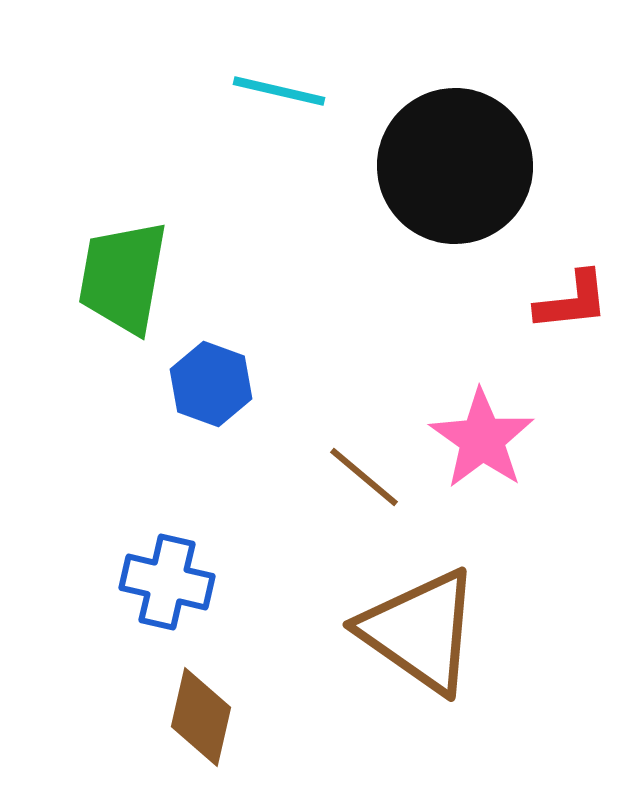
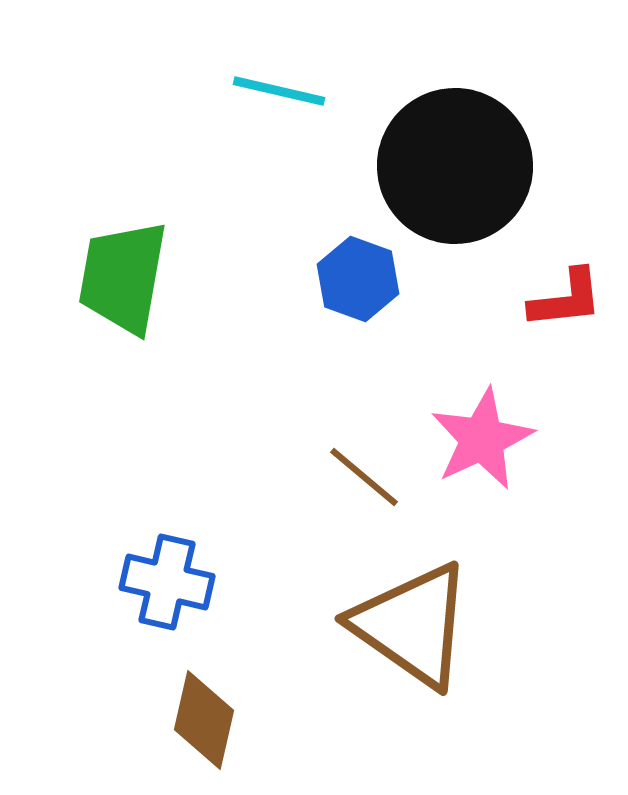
red L-shape: moved 6 px left, 2 px up
blue hexagon: moved 147 px right, 105 px up
pink star: rotated 12 degrees clockwise
brown triangle: moved 8 px left, 6 px up
brown diamond: moved 3 px right, 3 px down
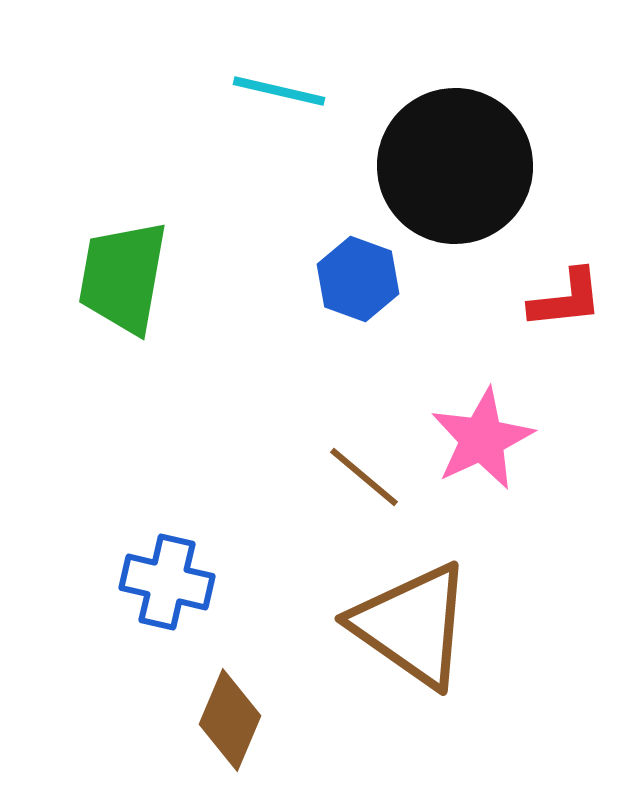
brown diamond: moved 26 px right; rotated 10 degrees clockwise
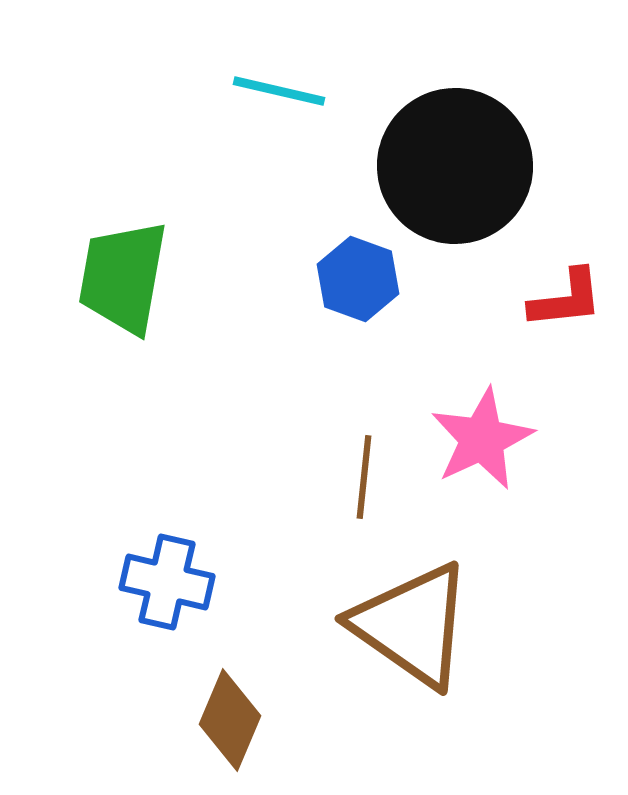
brown line: rotated 56 degrees clockwise
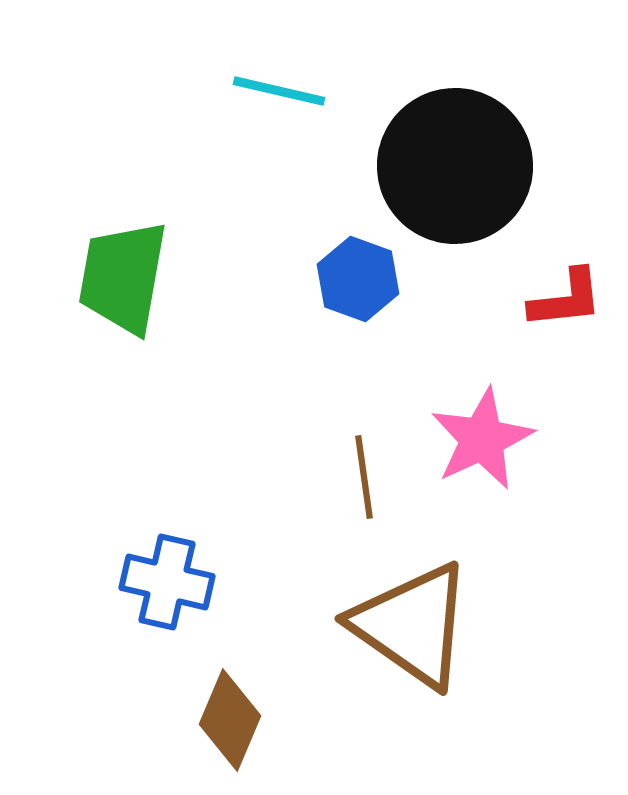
brown line: rotated 14 degrees counterclockwise
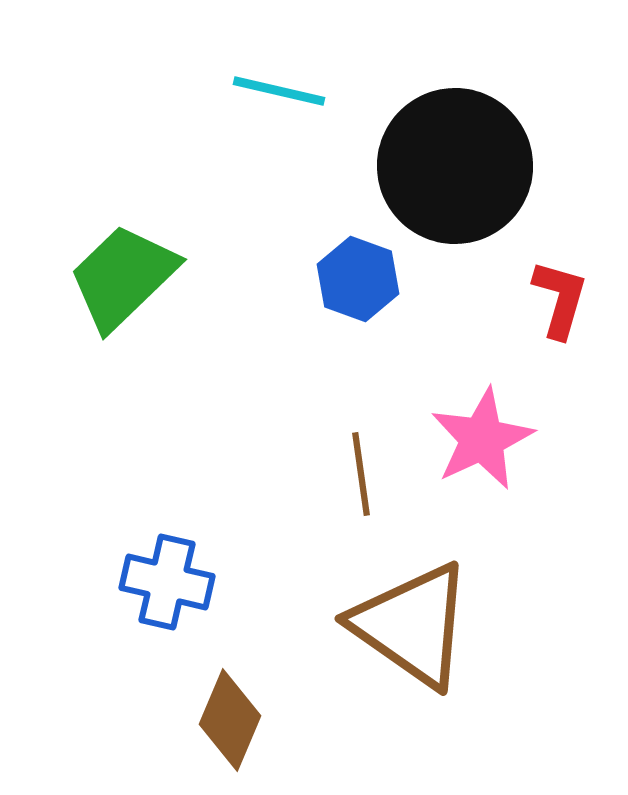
green trapezoid: rotated 36 degrees clockwise
red L-shape: moved 6 px left; rotated 68 degrees counterclockwise
brown line: moved 3 px left, 3 px up
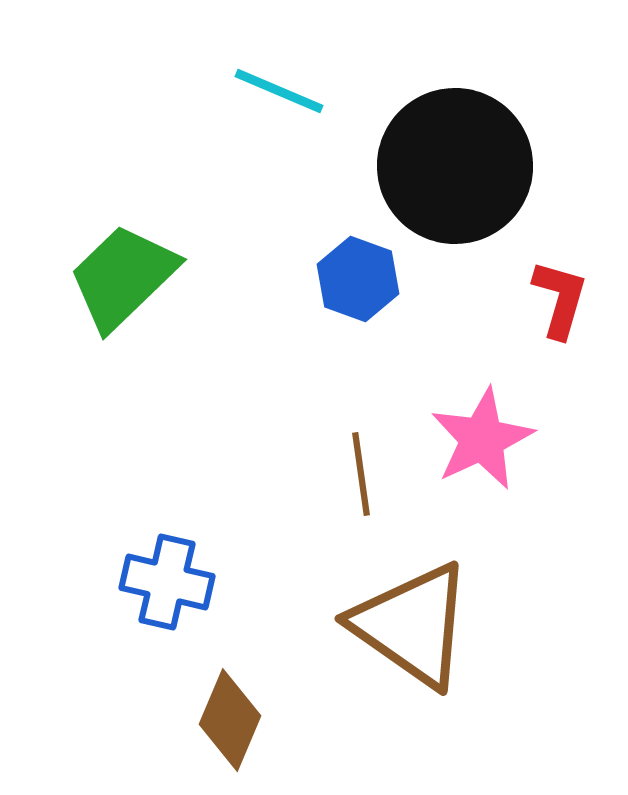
cyan line: rotated 10 degrees clockwise
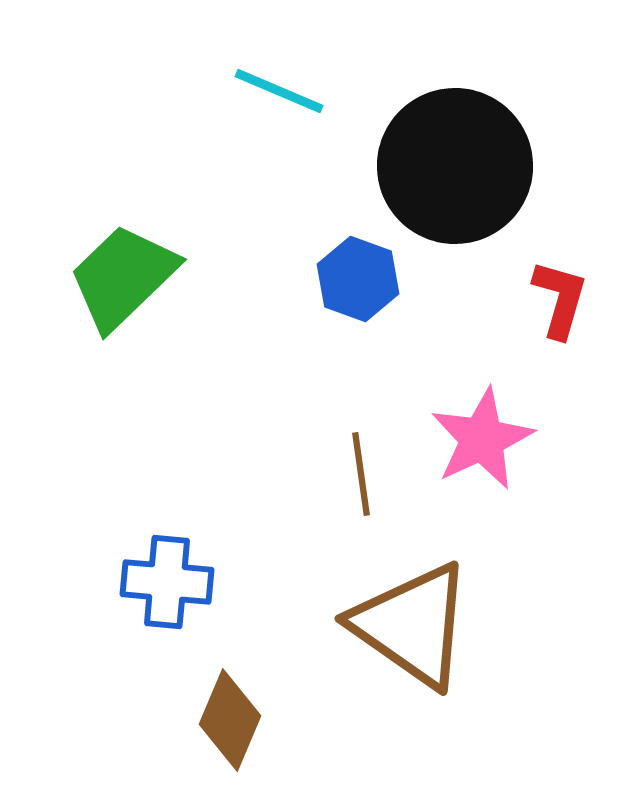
blue cross: rotated 8 degrees counterclockwise
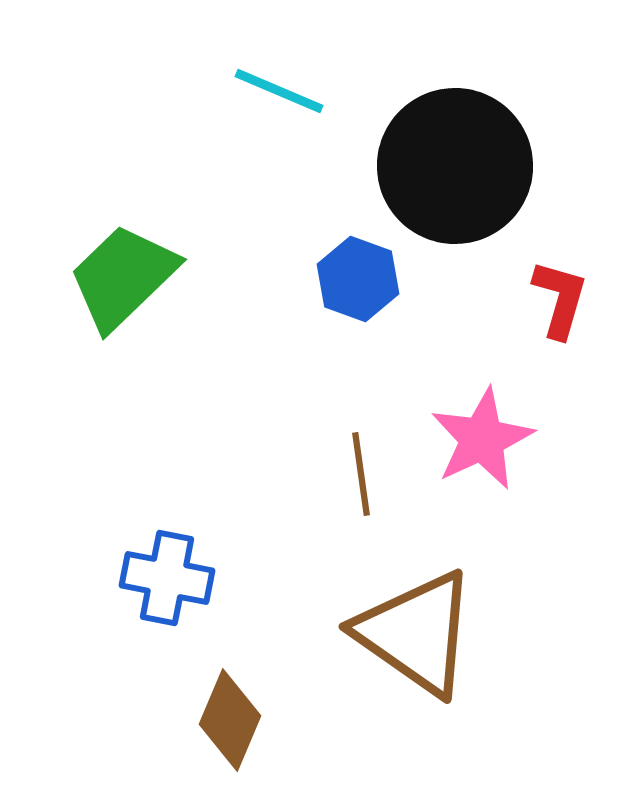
blue cross: moved 4 px up; rotated 6 degrees clockwise
brown triangle: moved 4 px right, 8 px down
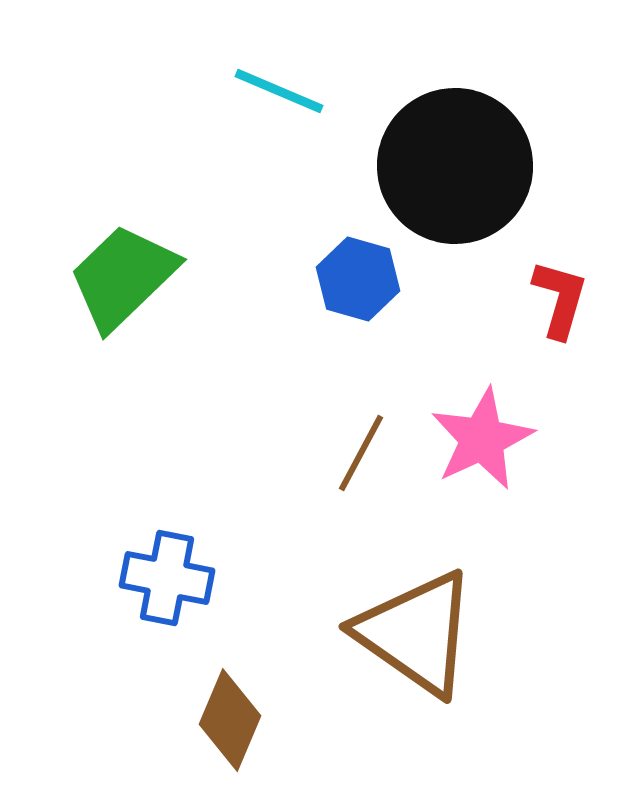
blue hexagon: rotated 4 degrees counterclockwise
brown line: moved 21 px up; rotated 36 degrees clockwise
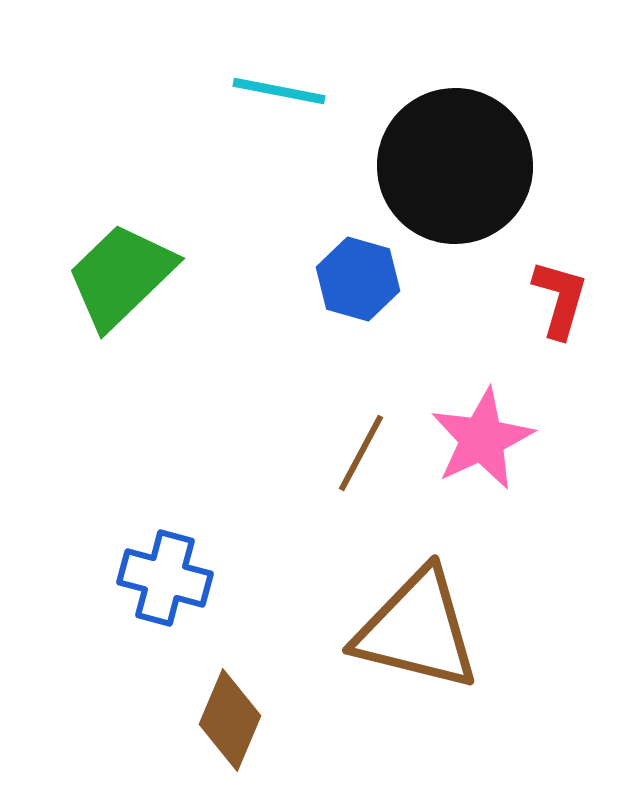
cyan line: rotated 12 degrees counterclockwise
green trapezoid: moved 2 px left, 1 px up
blue cross: moved 2 px left; rotated 4 degrees clockwise
brown triangle: moved 1 px right, 3 px up; rotated 21 degrees counterclockwise
